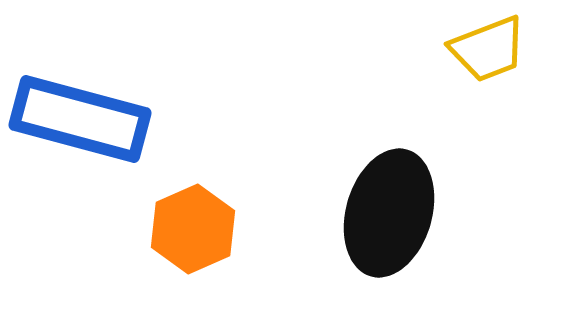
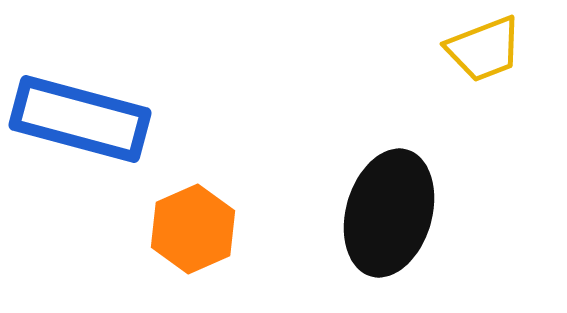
yellow trapezoid: moved 4 px left
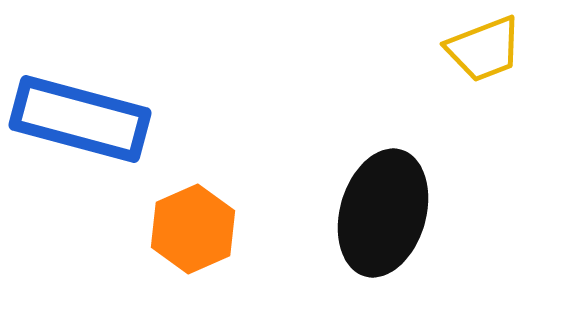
black ellipse: moved 6 px left
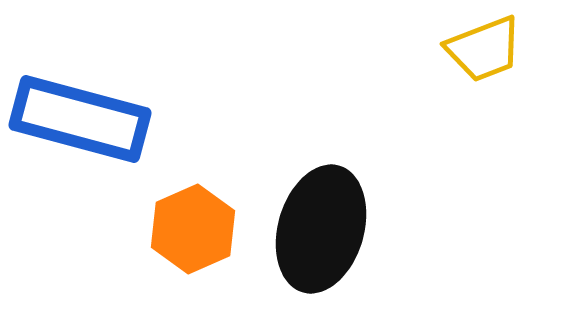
black ellipse: moved 62 px left, 16 px down
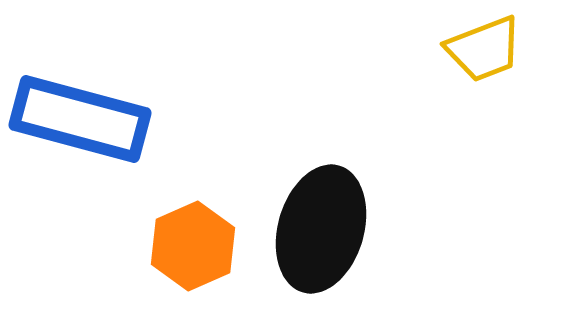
orange hexagon: moved 17 px down
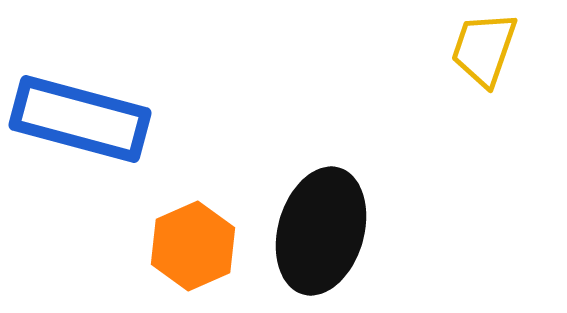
yellow trapezoid: rotated 130 degrees clockwise
black ellipse: moved 2 px down
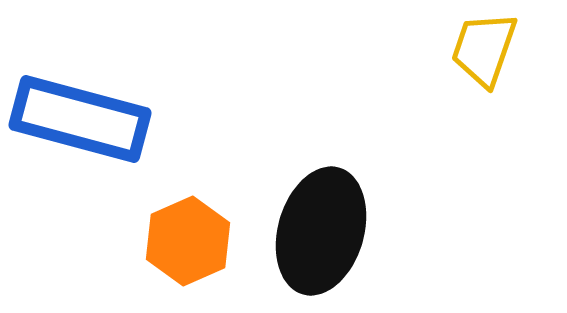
orange hexagon: moved 5 px left, 5 px up
